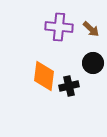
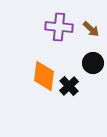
black cross: rotated 30 degrees counterclockwise
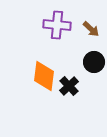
purple cross: moved 2 px left, 2 px up
black circle: moved 1 px right, 1 px up
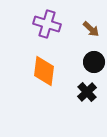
purple cross: moved 10 px left, 1 px up; rotated 12 degrees clockwise
orange diamond: moved 5 px up
black cross: moved 18 px right, 6 px down
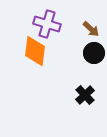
black circle: moved 9 px up
orange diamond: moved 9 px left, 20 px up
black cross: moved 2 px left, 3 px down
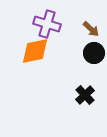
orange diamond: rotated 72 degrees clockwise
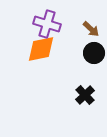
orange diamond: moved 6 px right, 2 px up
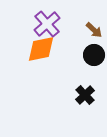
purple cross: rotated 32 degrees clockwise
brown arrow: moved 3 px right, 1 px down
black circle: moved 2 px down
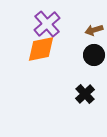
brown arrow: rotated 120 degrees clockwise
black cross: moved 1 px up
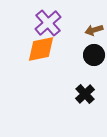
purple cross: moved 1 px right, 1 px up
